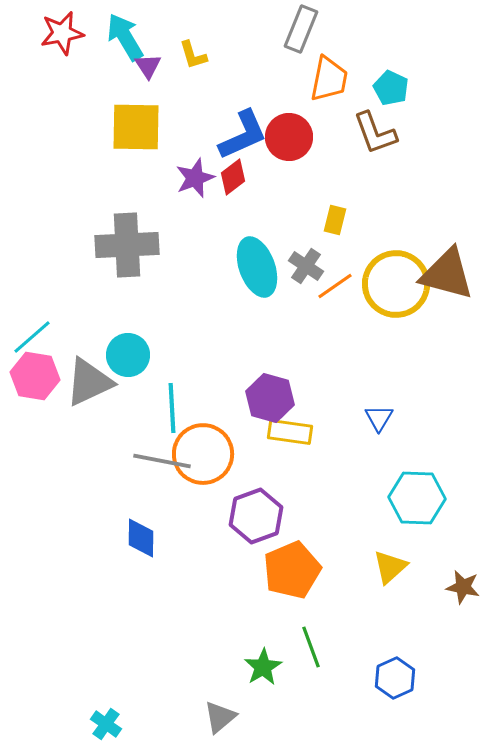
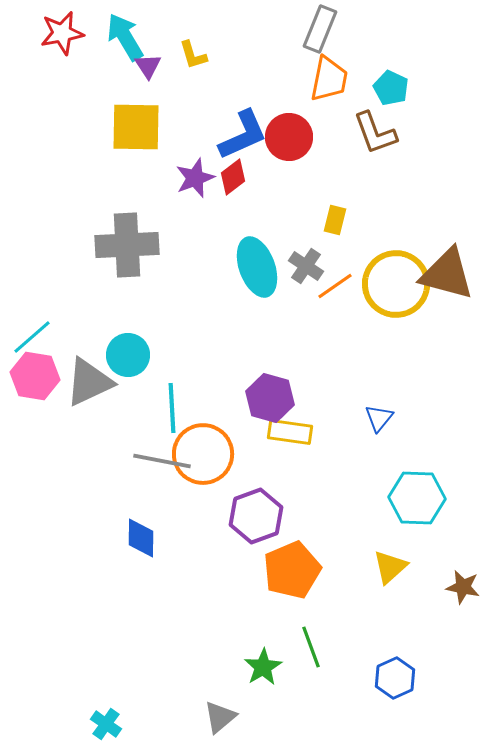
gray rectangle at (301, 29): moved 19 px right
blue triangle at (379, 418): rotated 8 degrees clockwise
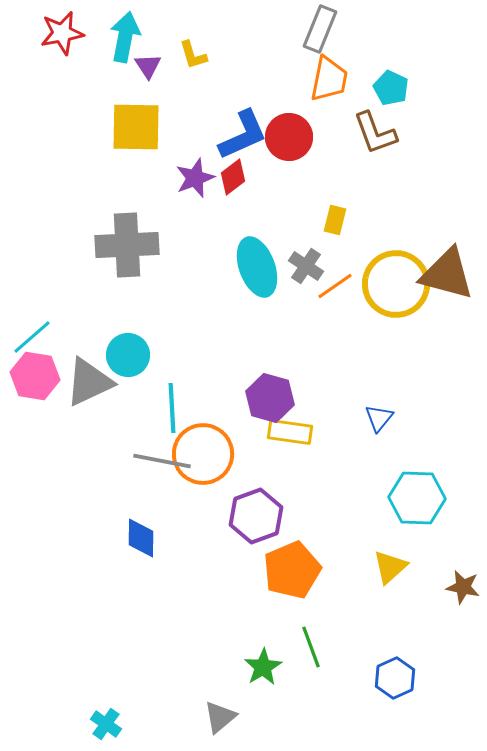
cyan arrow at (125, 37): rotated 42 degrees clockwise
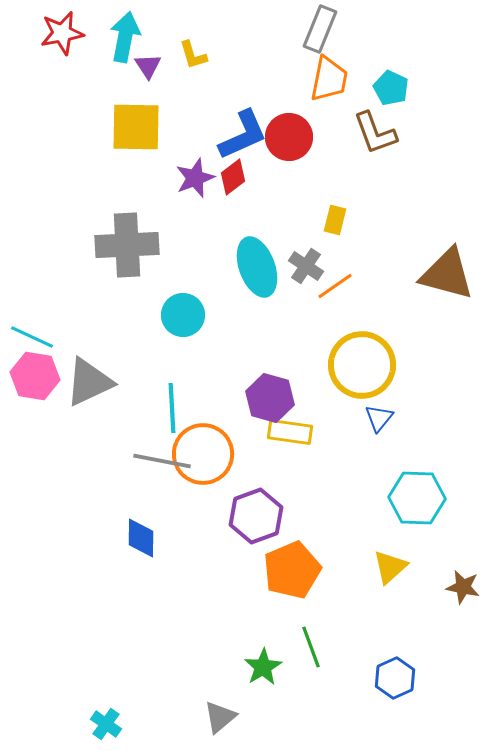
yellow circle at (396, 284): moved 34 px left, 81 px down
cyan line at (32, 337): rotated 66 degrees clockwise
cyan circle at (128, 355): moved 55 px right, 40 px up
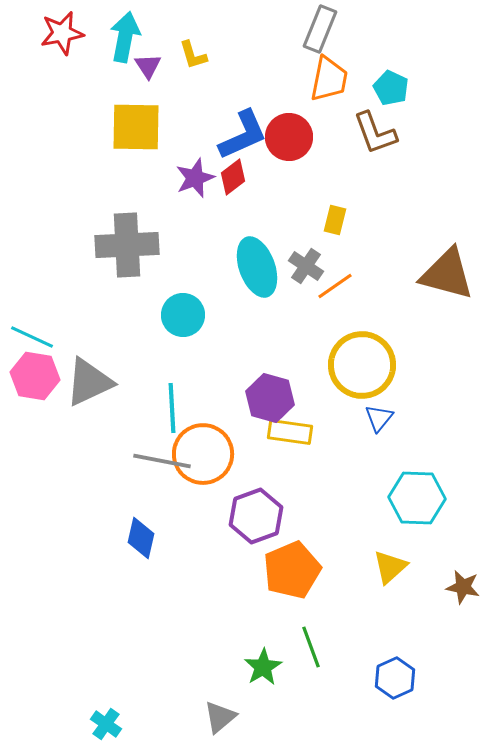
blue diamond at (141, 538): rotated 12 degrees clockwise
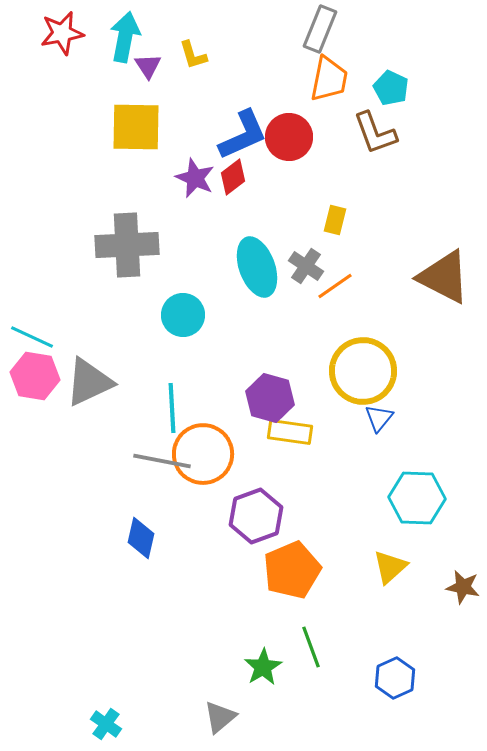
purple star at (195, 178): rotated 27 degrees counterclockwise
brown triangle at (447, 274): moved 3 px left, 3 px down; rotated 12 degrees clockwise
yellow circle at (362, 365): moved 1 px right, 6 px down
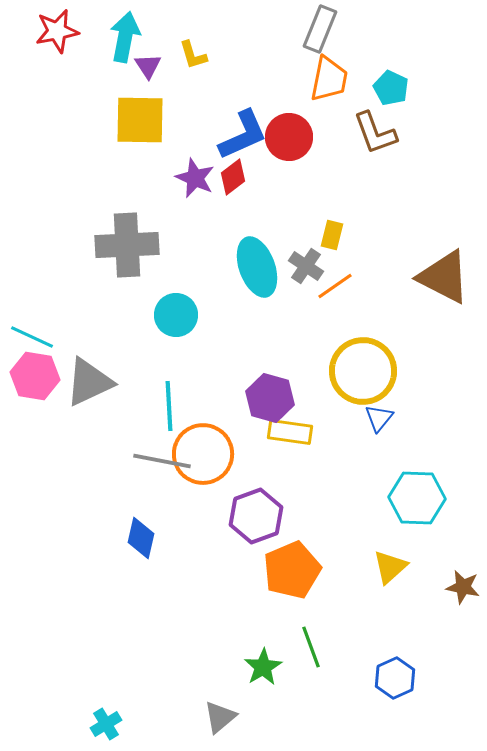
red star at (62, 33): moved 5 px left, 2 px up
yellow square at (136, 127): moved 4 px right, 7 px up
yellow rectangle at (335, 220): moved 3 px left, 15 px down
cyan circle at (183, 315): moved 7 px left
cyan line at (172, 408): moved 3 px left, 2 px up
cyan cross at (106, 724): rotated 24 degrees clockwise
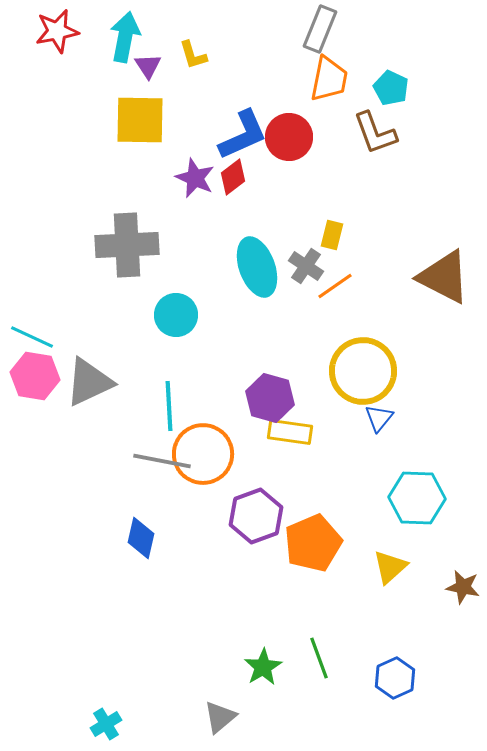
orange pentagon at (292, 570): moved 21 px right, 27 px up
green line at (311, 647): moved 8 px right, 11 px down
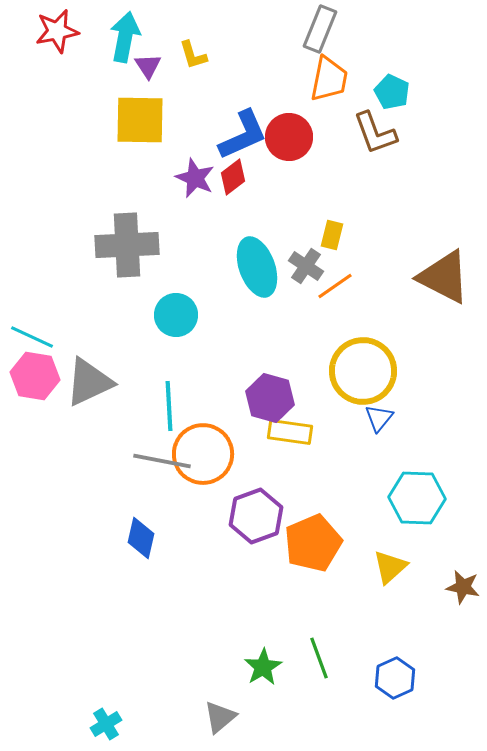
cyan pentagon at (391, 88): moved 1 px right, 4 px down
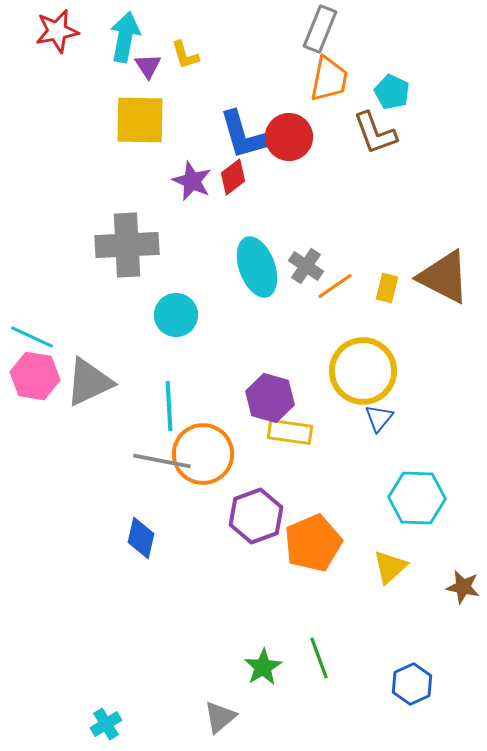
yellow L-shape at (193, 55): moved 8 px left
blue L-shape at (243, 135): rotated 98 degrees clockwise
purple star at (195, 178): moved 3 px left, 3 px down
yellow rectangle at (332, 235): moved 55 px right, 53 px down
blue hexagon at (395, 678): moved 17 px right, 6 px down
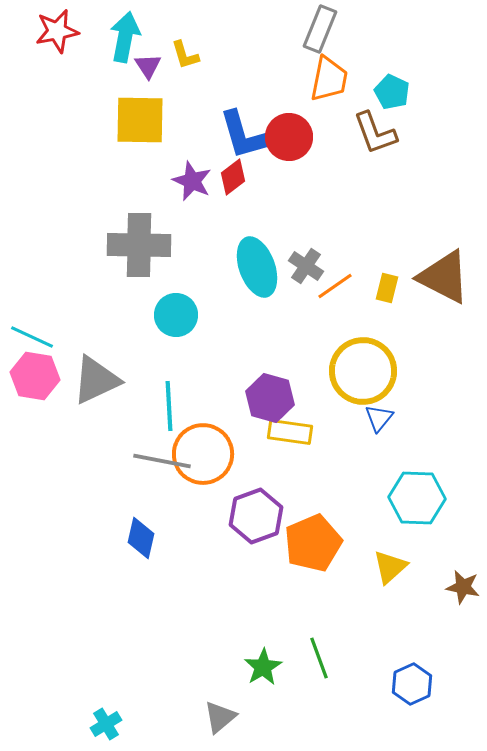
gray cross at (127, 245): moved 12 px right; rotated 4 degrees clockwise
gray triangle at (89, 382): moved 7 px right, 2 px up
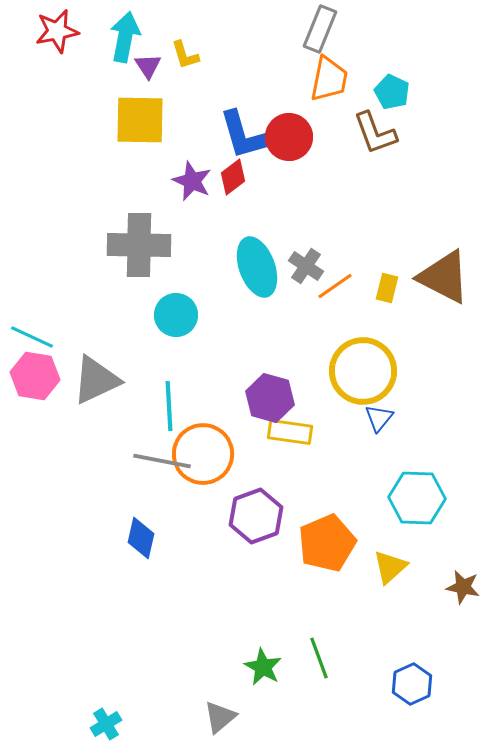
orange pentagon at (313, 543): moved 14 px right
green star at (263, 667): rotated 12 degrees counterclockwise
